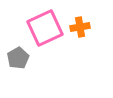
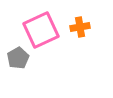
pink square: moved 4 px left, 2 px down
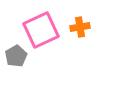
gray pentagon: moved 2 px left, 2 px up
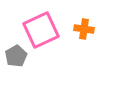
orange cross: moved 4 px right, 2 px down; rotated 18 degrees clockwise
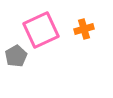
orange cross: rotated 24 degrees counterclockwise
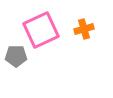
gray pentagon: rotated 30 degrees clockwise
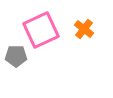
orange cross: rotated 36 degrees counterclockwise
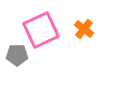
gray pentagon: moved 1 px right, 1 px up
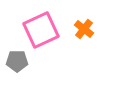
gray pentagon: moved 6 px down
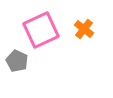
gray pentagon: rotated 25 degrees clockwise
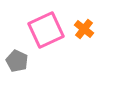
pink square: moved 5 px right
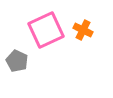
orange cross: moved 1 px left, 1 px down; rotated 12 degrees counterclockwise
